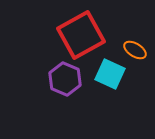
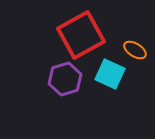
purple hexagon: rotated 20 degrees clockwise
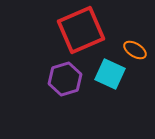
red square: moved 5 px up; rotated 6 degrees clockwise
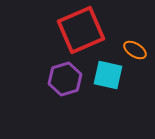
cyan square: moved 2 px left, 1 px down; rotated 12 degrees counterclockwise
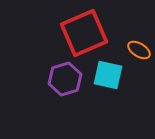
red square: moved 3 px right, 3 px down
orange ellipse: moved 4 px right
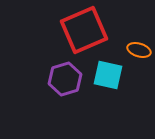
red square: moved 3 px up
orange ellipse: rotated 15 degrees counterclockwise
